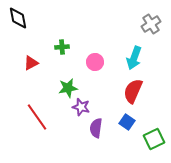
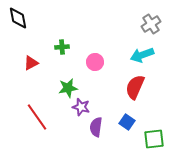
cyan arrow: moved 8 px right, 3 px up; rotated 50 degrees clockwise
red semicircle: moved 2 px right, 4 px up
purple semicircle: moved 1 px up
green square: rotated 20 degrees clockwise
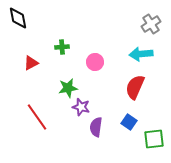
cyan arrow: moved 1 px left, 1 px up; rotated 15 degrees clockwise
blue square: moved 2 px right
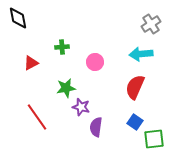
green star: moved 2 px left
blue square: moved 6 px right
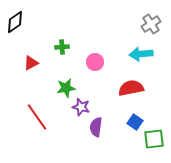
black diamond: moved 3 px left, 4 px down; rotated 65 degrees clockwise
red semicircle: moved 4 px left, 1 px down; rotated 55 degrees clockwise
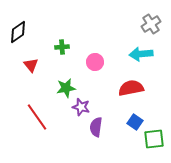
black diamond: moved 3 px right, 10 px down
red triangle: moved 2 px down; rotated 42 degrees counterclockwise
